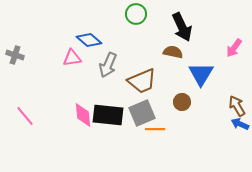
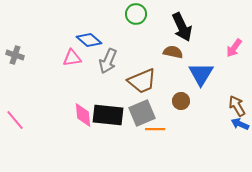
gray arrow: moved 4 px up
brown circle: moved 1 px left, 1 px up
pink line: moved 10 px left, 4 px down
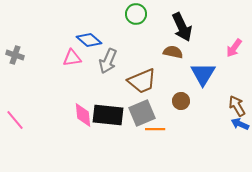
blue triangle: moved 2 px right
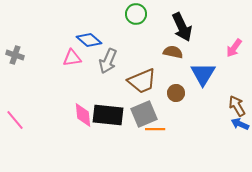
brown circle: moved 5 px left, 8 px up
gray square: moved 2 px right, 1 px down
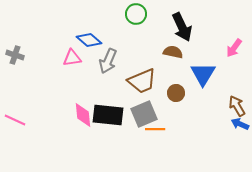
pink line: rotated 25 degrees counterclockwise
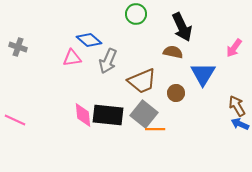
gray cross: moved 3 px right, 8 px up
gray square: rotated 28 degrees counterclockwise
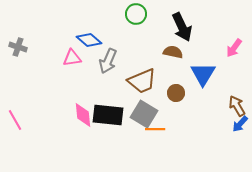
gray square: rotated 8 degrees counterclockwise
pink line: rotated 35 degrees clockwise
blue arrow: rotated 72 degrees counterclockwise
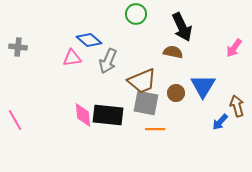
gray cross: rotated 12 degrees counterclockwise
blue triangle: moved 12 px down
brown arrow: rotated 15 degrees clockwise
gray square: moved 2 px right, 11 px up; rotated 20 degrees counterclockwise
blue arrow: moved 20 px left, 2 px up
